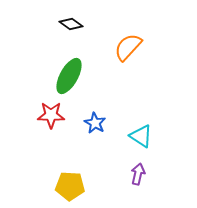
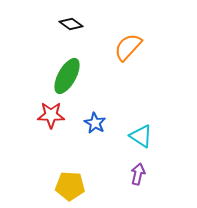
green ellipse: moved 2 px left
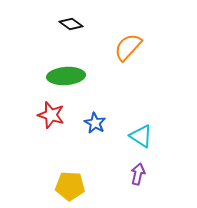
green ellipse: moved 1 px left; rotated 57 degrees clockwise
red star: rotated 16 degrees clockwise
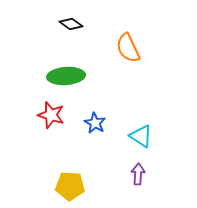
orange semicircle: moved 1 px down; rotated 68 degrees counterclockwise
purple arrow: rotated 10 degrees counterclockwise
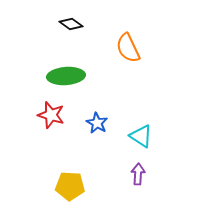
blue star: moved 2 px right
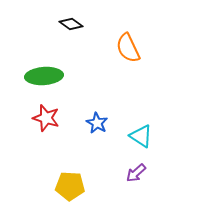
green ellipse: moved 22 px left
red star: moved 5 px left, 3 px down
purple arrow: moved 2 px left, 1 px up; rotated 135 degrees counterclockwise
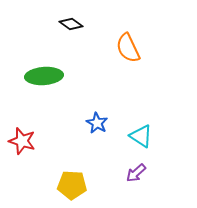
red star: moved 24 px left, 23 px down
yellow pentagon: moved 2 px right, 1 px up
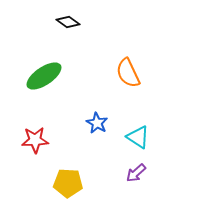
black diamond: moved 3 px left, 2 px up
orange semicircle: moved 25 px down
green ellipse: rotated 30 degrees counterclockwise
cyan triangle: moved 3 px left, 1 px down
red star: moved 13 px right, 1 px up; rotated 20 degrees counterclockwise
yellow pentagon: moved 4 px left, 2 px up
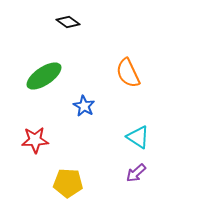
blue star: moved 13 px left, 17 px up
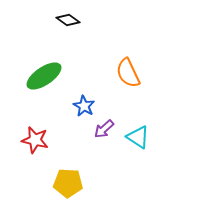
black diamond: moved 2 px up
red star: rotated 16 degrees clockwise
purple arrow: moved 32 px left, 44 px up
